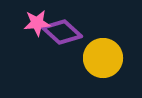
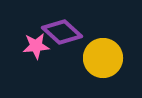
pink star: moved 1 px left, 23 px down
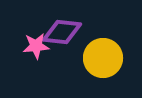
purple diamond: rotated 36 degrees counterclockwise
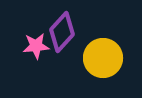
purple diamond: rotated 54 degrees counterclockwise
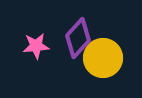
purple diamond: moved 16 px right, 6 px down
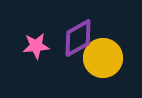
purple diamond: rotated 18 degrees clockwise
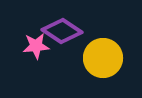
purple diamond: moved 16 px left, 7 px up; rotated 63 degrees clockwise
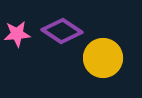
pink star: moved 19 px left, 12 px up
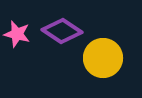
pink star: rotated 20 degrees clockwise
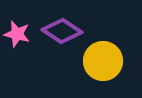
yellow circle: moved 3 px down
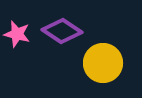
yellow circle: moved 2 px down
